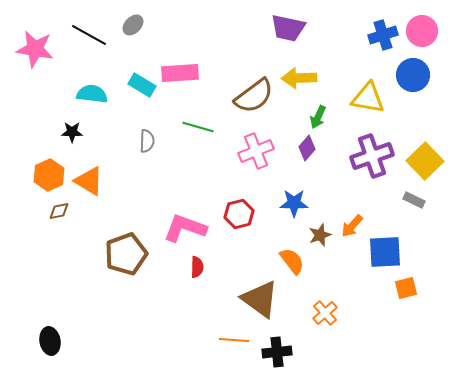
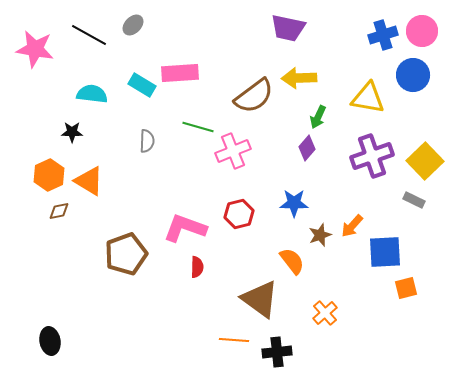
pink cross: moved 23 px left
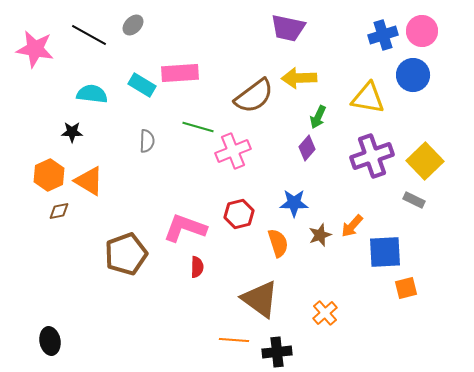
orange semicircle: moved 14 px left, 18 px up; rotated 20 degrees clockwise
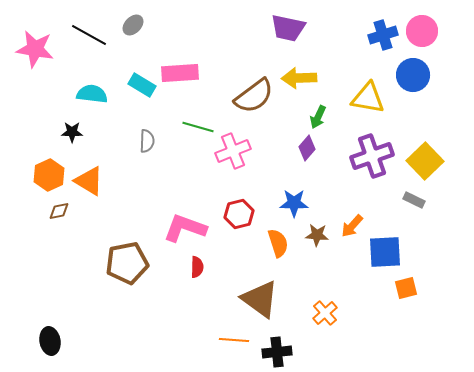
brown star: moved 3 px left; rotated 25 degrees clockwise
brown pentagon: moved 1 px right, 9 px down; rotated 9 degrees clockwise
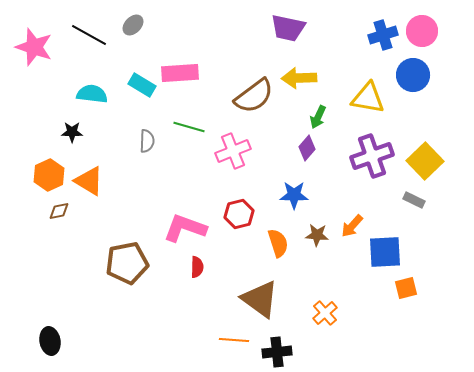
pink star: moved 1 px left, 2 px up; rotated 9 degrees clockwise
green line: moved 9 px left
blue star: moved 8 px up
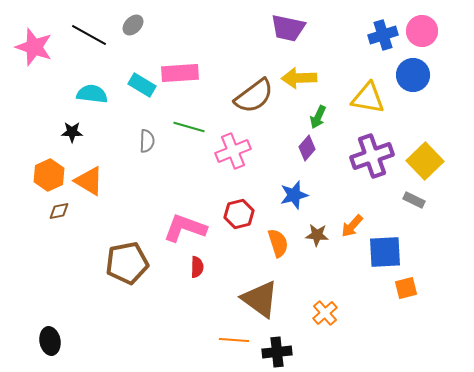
blue star: rotated 16 degrees counterclockwise
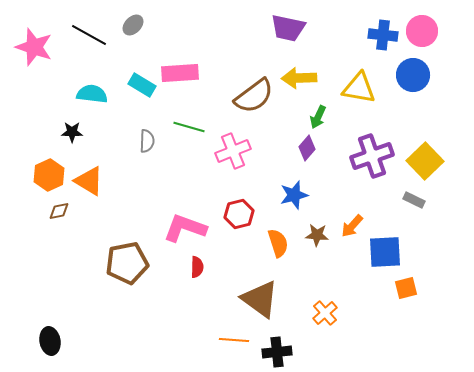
blue cross: rotated 24 degrees clockwise
yellow triangle: moved 9 px left, 10 px up
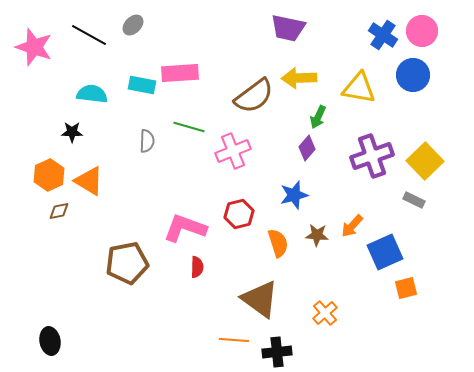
blue cross: rotated 28 degrees clockwise
cyan rectangle: rotated 20 degrees counterclockwise
blue square: rotated 21 degrees counterclockwise
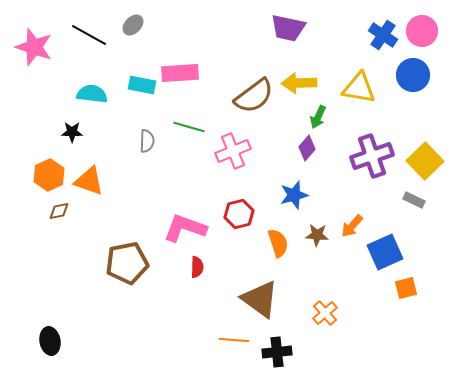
yellow arrow: moved 5 px down
orange triangle: rotated 12 degrees counterclockwise
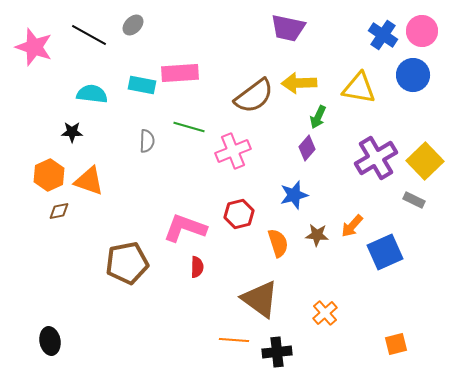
purple cross: moved 4 px right, 2 px down; rotated 12 degrees counterclockwise
orange square: moved 10 px left, 56 px down
